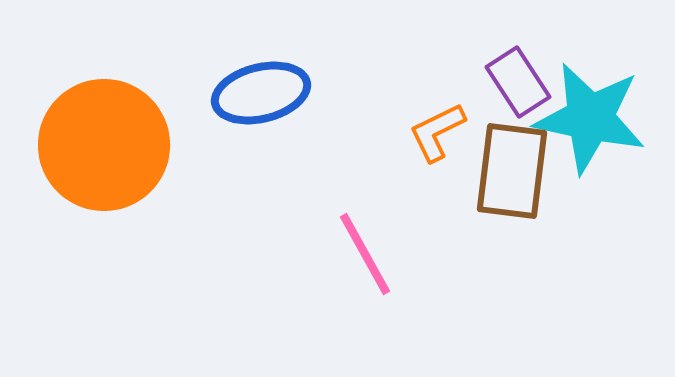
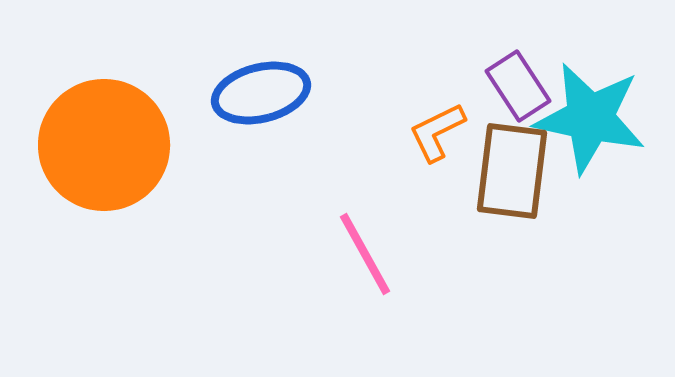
purple rectangle: moved 4 px down
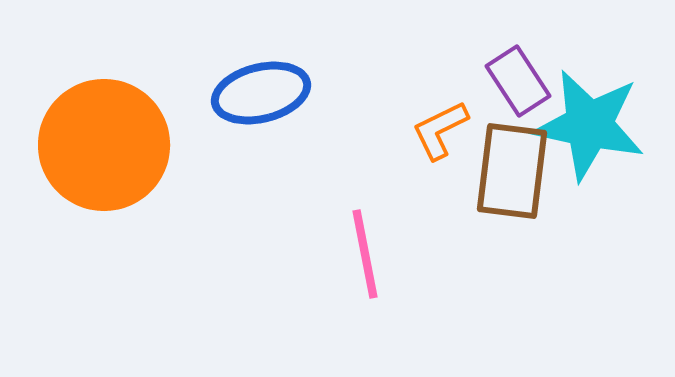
purple rectangle: moved 5 px up
cyan star: moved 1 px left, 7 px down
orange L-shape: moved 3 px right, 2 px up
pink line: rotated 18 degrees clockwise
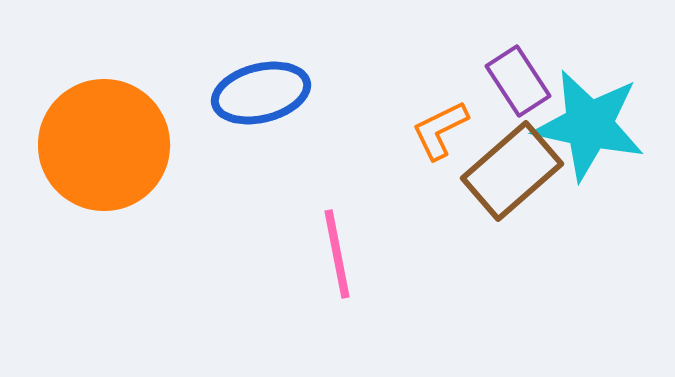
brown rectangle: rotated 42 degrees clockwise
pink line: moved 28 px left
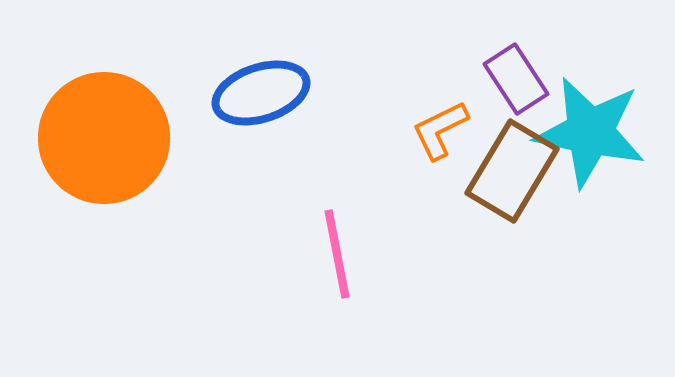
purple rectangle: moved 2 px left, 2 px up
blue ellipse: rotated 4 degrees counterclockwise
cyan star: moved 1 px right, 7 px down
orange circle: moved 7 px up
brown rectangle: rotated 18 degrees counterclockwise
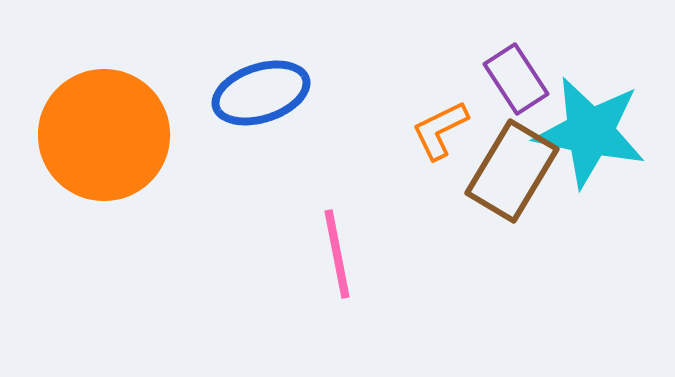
orange circle: moved 3 px up
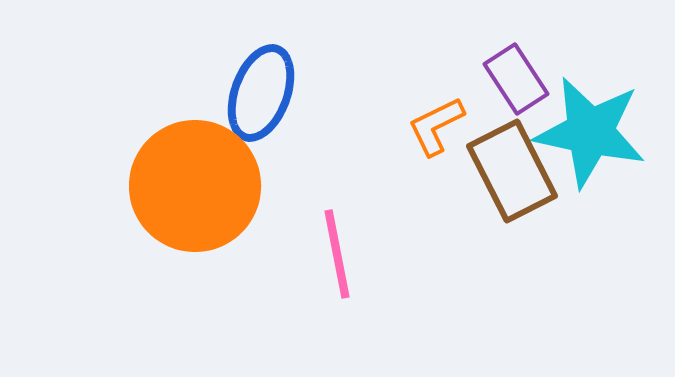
blue ellipse: rotated 52 degrees counterclockwise
orange L-shape: moved 4 px left, 4 px up
orange circle: moved 91 px right, 51 px down
brown rectangle: rotated 58 degrees counterclockwise
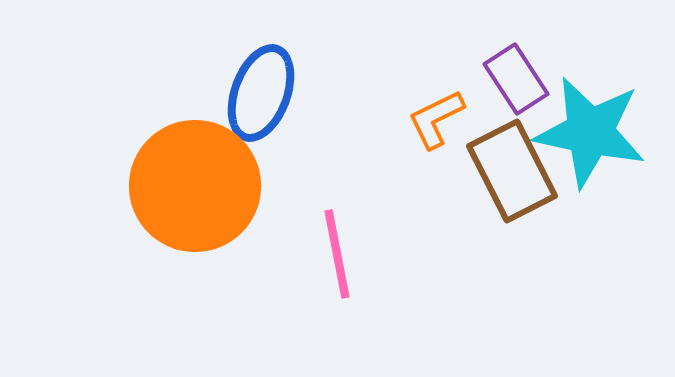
orange L-shape: moved 7 px up
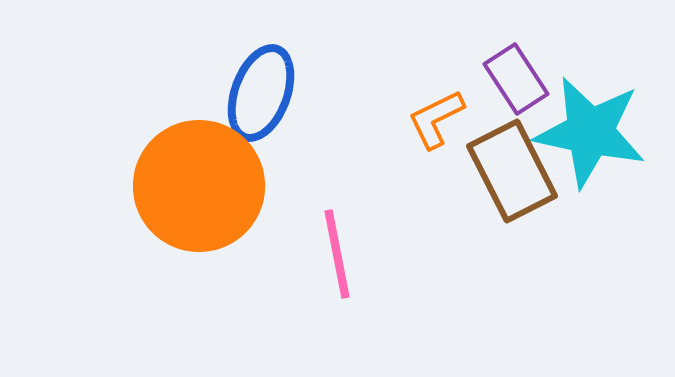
orange circle: moved 4 px right
